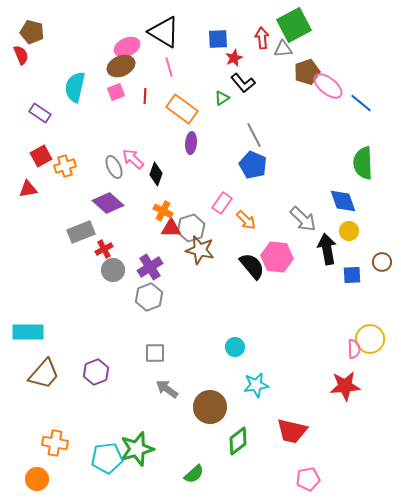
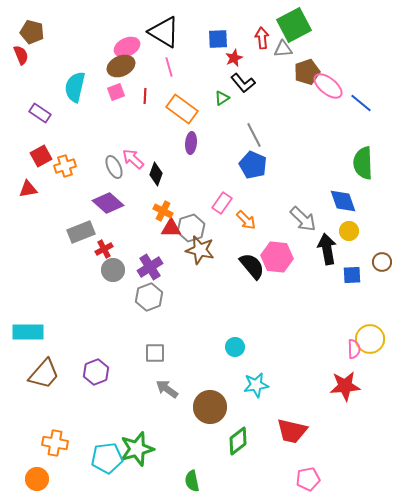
green semicircle at (194, 474): moved 2 px left, 7 px down; rotated 120 degrees clockwise
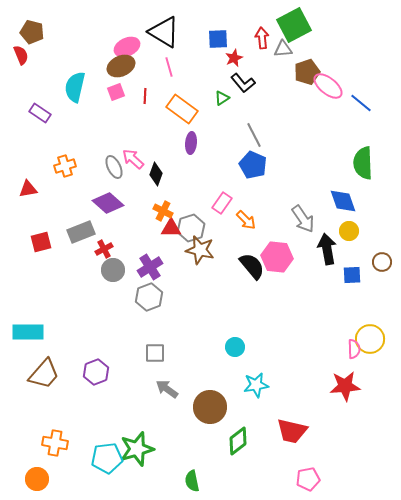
red square at (41, 156): moved 86 px down; rotated 15 degrees clockwise
gray arrow at (303, 219): rotated 12 degrees clockwise
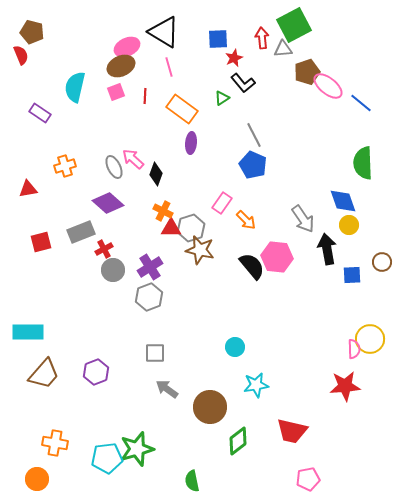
yellow circle at (349, 231): moved 6 px up
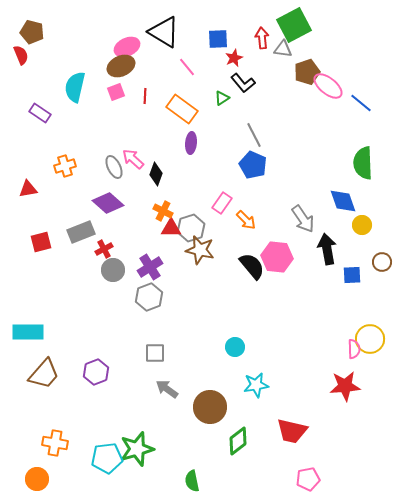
gray triangle at (283, 49): rotated 12 degrees clockwise
pink line at (169, 67): moved 18 px right; rotated 24 degrees counterclockwise
yellow circle at (349, 225): moved 13 px right
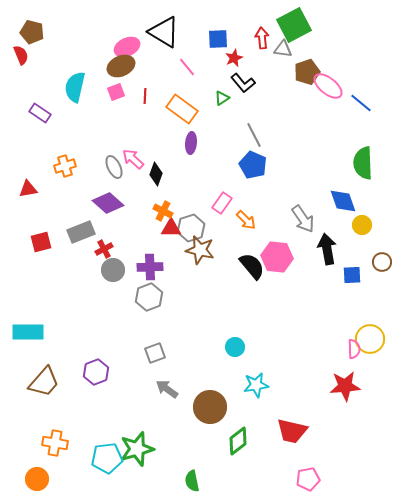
purple cross at (150, 267): rotated 30 degrees clockwise
gray square at (155, 353): rotated 20 degrees counterclockwise
brown trapezoid at (44, 374): moved 8 px down
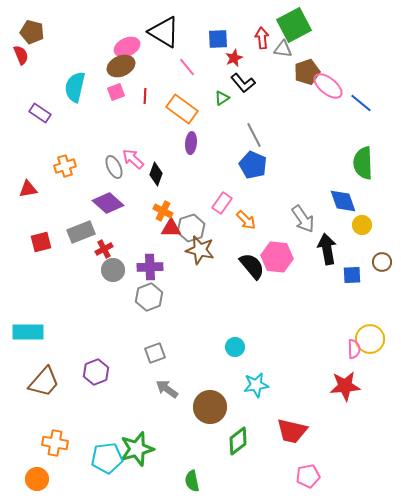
pink pentagon at (308, 479): moved 3 px up
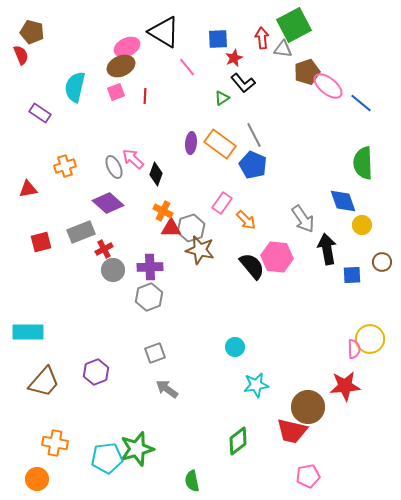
orange rectangle at (182, 109): moved 38 px right, 35 px down
brown circle at (210, 407): moved 98 px right
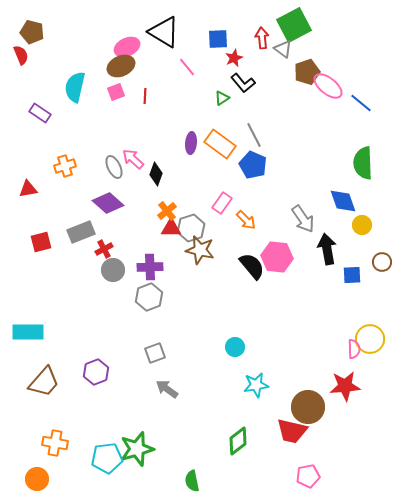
gray triangle at (283, 49): rotated 30 degrees clockwise
orange cross at (163, 211): moved 4 px right; rotated 24 degrees clockwise
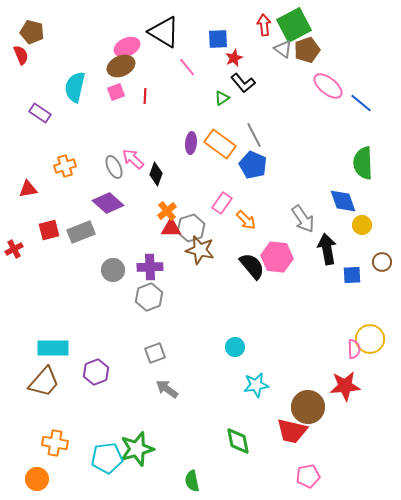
red arrow at (262, 38): moved 2 px right, 13 px up
brown pentagon at (307, 72): moved 22 px up
red square at (41, 242): moved 8 px right, 12 px up
red cross at (104, 249): moved 90 px left
cyan rectangle at (28, 332): moved 25 px right, 16 px down
green diamond at (238, 441): rotated 64 degrees counterclockwise
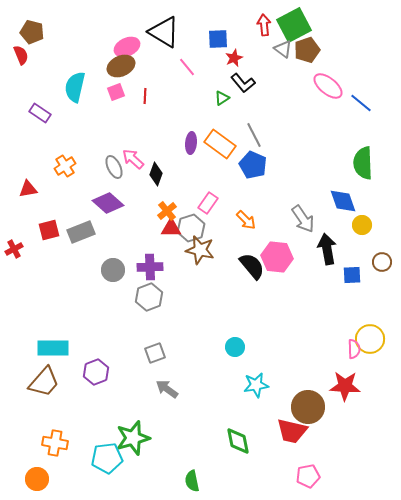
orange cross at (65, 166): rotated 15 degrees counterclockwise
pink rectangle at (222, 203): moved 14 px left
red star at (345, 386): rotated 8 degrees clockwise
green star at (137, 449): moved 4 px left, 11 px up
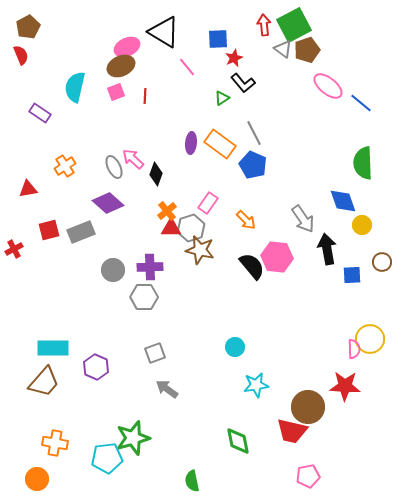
brown pentagon at (32, 32): moved 4 px left, 5 px up; rotated 30 degrees clockwise
gray line at (254, 135): moved 2 px up
gray hexagon at (149, 297): moved 5 px left; rotated 20 degrees clockwise
purple hexagon at (96, 372): moved 5 px up; rotated 15 degrees counterclockwise
